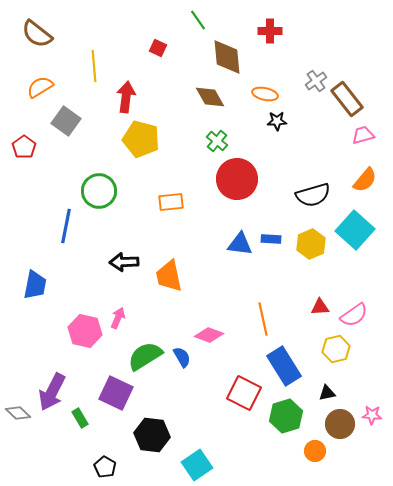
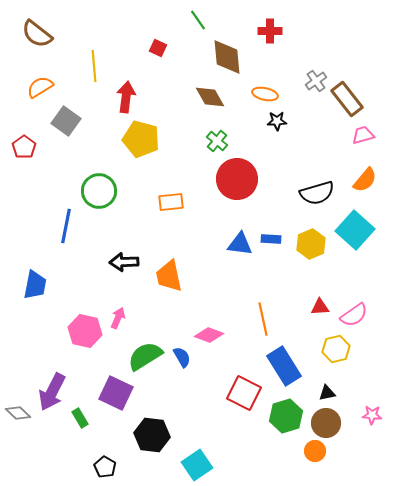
black semicircle at (313, 195): moved 4 px right, 2 px up
brown circle at (340, 424): moved 14 px left, 1 px up
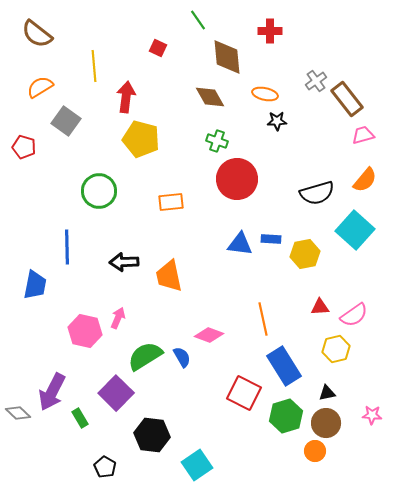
green cross at (217, 141): rotated 20 degrees counterclockwise
red pentagon at (24, 147): rotated 20 degrees counterclockwise
blue line at (66, 226): moved 1 px right, 21 px down; rotated 12 degrees counterclockwise
yellow hexagon at (311, 244): moved 6 px left, 10 px down; rotated 12 degrees clockwise
purple square at (116, 393): rotated 20 degrees clockwise
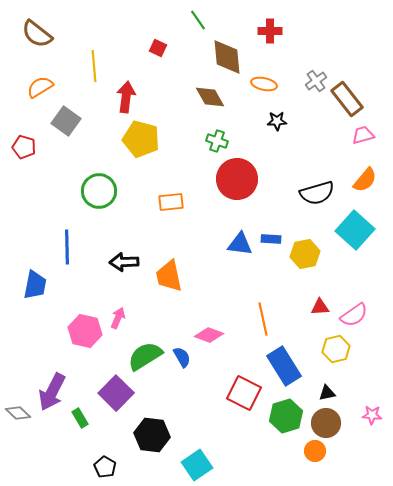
orange ellipse at (265, 94): moved 1 px left, 10 px up
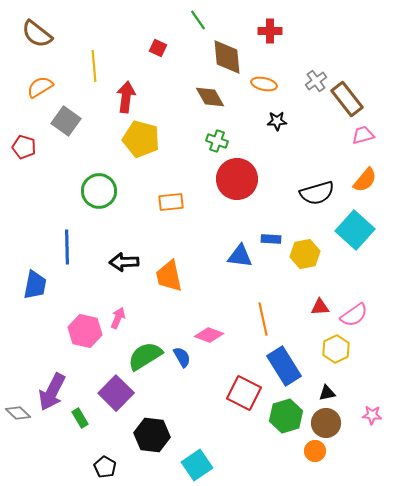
blue triangle at (240, 244): moved 12 px down
yellow hexagon at (336, 349): rotated 12 degrees counterclockwise
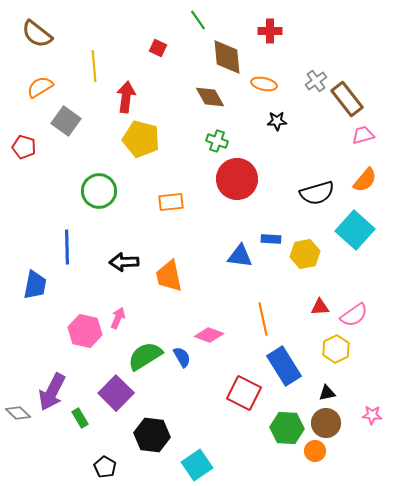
green hexagon at (286, 416): moved 1 px right, 12 px down; rotated 20 degrees clockwise
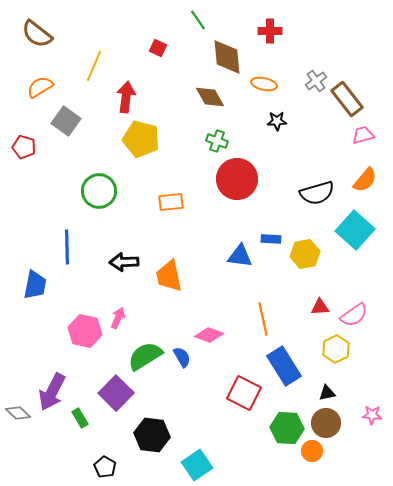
yellow line at (94, 66): rotated 28 degrees clockwise
orange circle at (315, 451): moved 3 px left
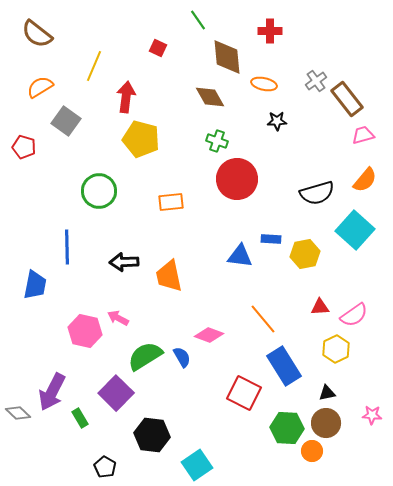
pink arrow at (118, 318): rotated 85 degrees counterclockwise
orange line at (263, 319): rotated 28 degrees counterclockwise
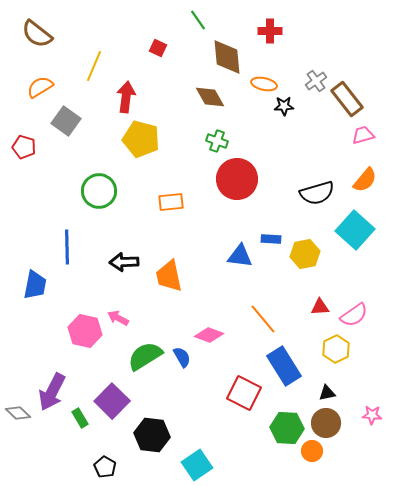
black star at (277, 121): moved 7 px right, 15 px up
purple square at (116, 393): moved 4 px left, 8 px down
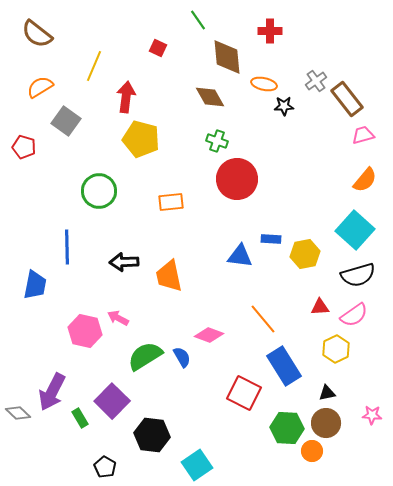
black semicircle at (317, 193): moved 41 px right, 82 px down
